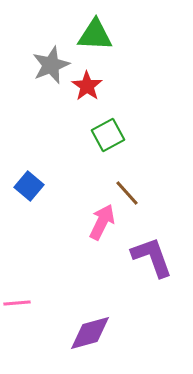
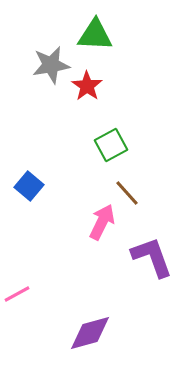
gray star: rotated 12 degrees clockwise
green square: moved 3 px right, 10 px down
pink line: moved 9 px up; rotated 24 degrees counterclockwise
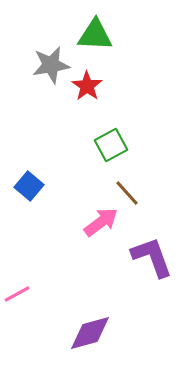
pink arrow: moved 1 px left; rotated 27 degrees clockwise
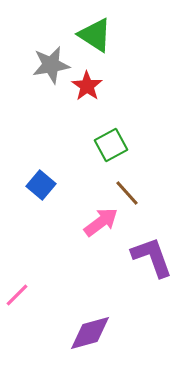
green triangle: rotated 30 degrees clockwise
blue square: moved 12 px right, 1 px up
pink line: moved 1 px down; rotated 16 degrees counterclockwise
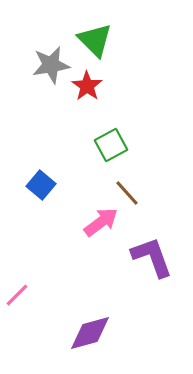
green triangle: moved 5 px down; rotated 12 degrees clockwise
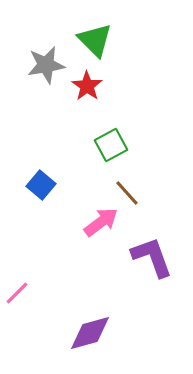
gray star: moved 5 px left
pink line: moved 2 px up
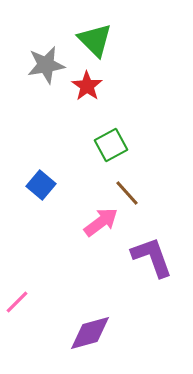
pink line: moved 9 px down
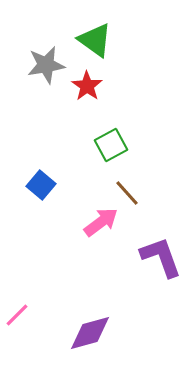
green triangle: rotated 9 degrees counterclockwise
purple L-shape: moved 9 px right
pink line: moved 13 px down
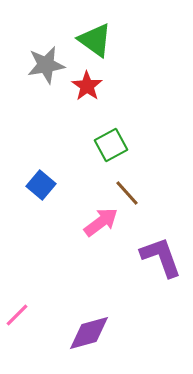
purple diamond: moved 1 px left
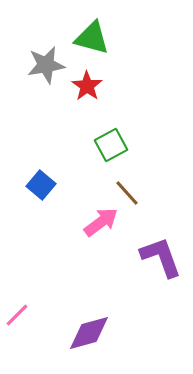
green triangle: moved 3 px left, 2 px up; rotated 21 degrees counterclockwise
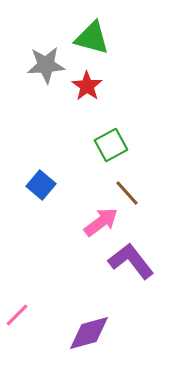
gray star: rotated 6 degrees clockwise
purple L-shape: moved 30 px left, 4 px down; rotated 18 degrees counterclockwise
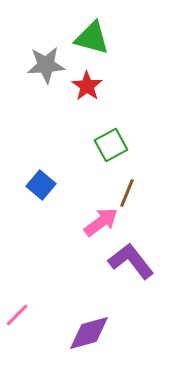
brown line: rotated 64 degrees clockwise
